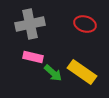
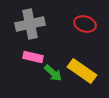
yellow rectangle: moved 1 px up
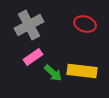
gray cross: moved 1 px left, 1 px down; rotated 16 degrees counterclockwise
pink rectangle: rotated 48 degrees counterclockwise
yellow rectangle: rotated 28 degrees counterclockwise
